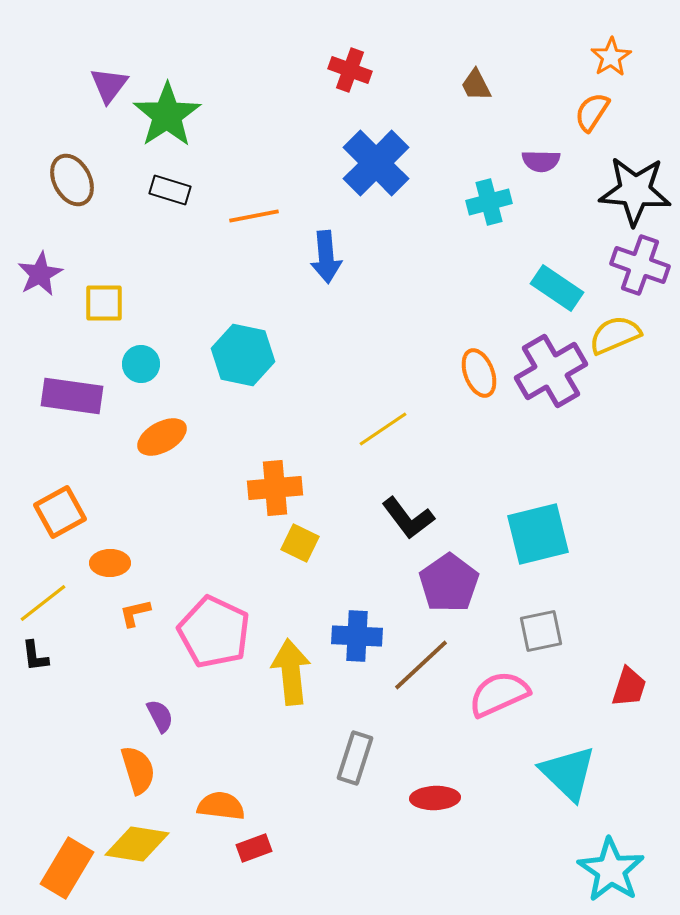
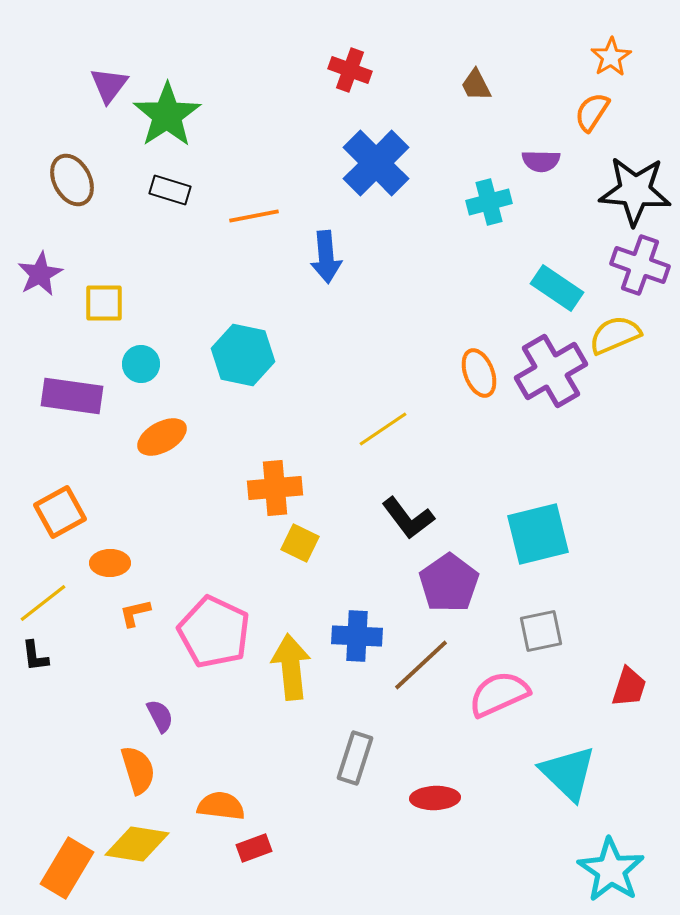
yellow arrow at (291, 672): moved 5 px up
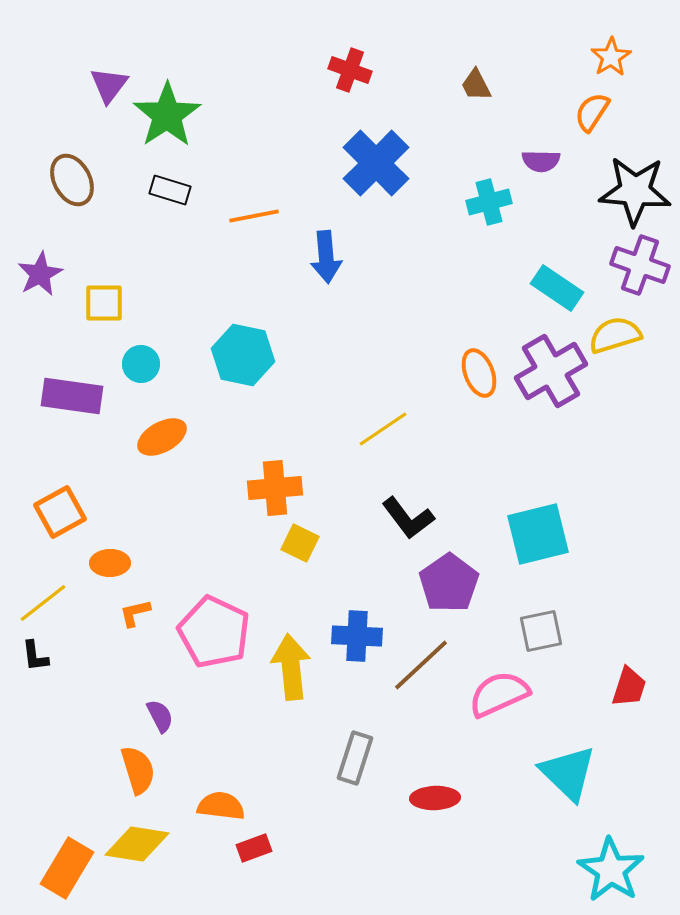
yellow semicircle at (615, 335): rotated 6 degrees clockwise
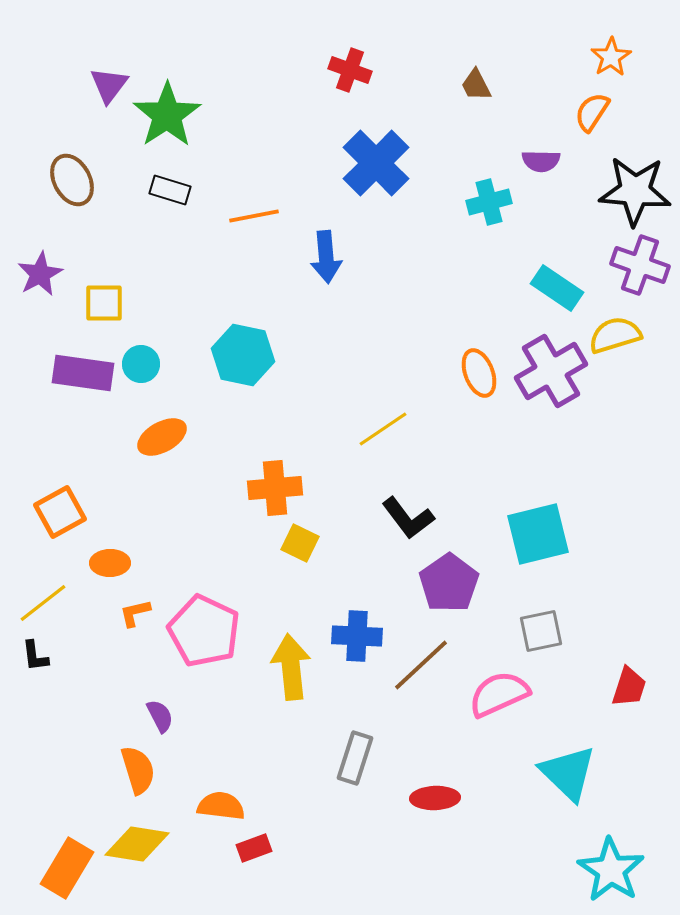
purple rectangle at (72, 396): moved 11 px right, 23 px up
pink pentagon at (214, 632): moved 10 px left, 1 px up
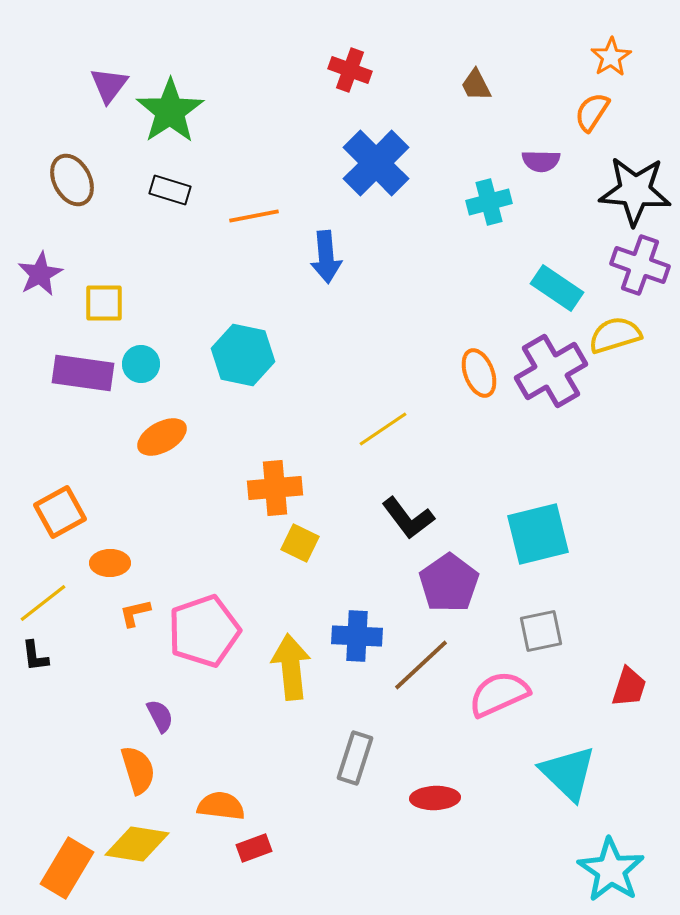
green star at (167, 115): moved 3 px right, 4 px up
pink pentagon at (204, 631): rotated 28 degrees clockwise
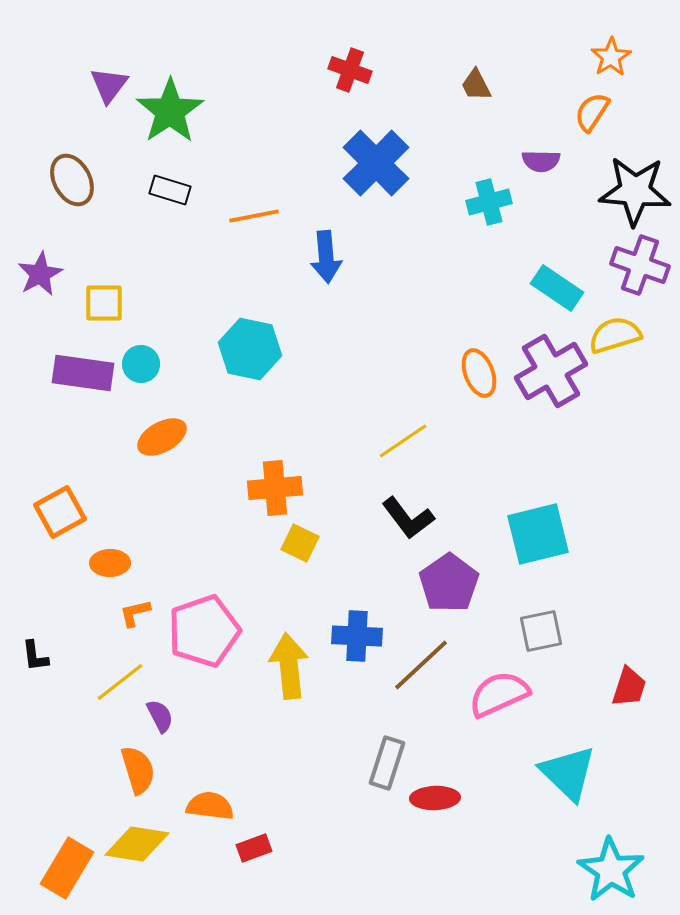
cyan hexagon at (243, 355): moved 7 px right, 6 px up
yellow line at (383, 429): moved 20 px right, 12 px down
yellow line at (43, 603): moved 77 px right, 79 px down
yellow arrow at (291, 667): moved 2 px left, 1 px up
gray rectangle at (355, 758): moved 32 px right, 5 px down
orange semicircle at (221, 806): moved 11 px left
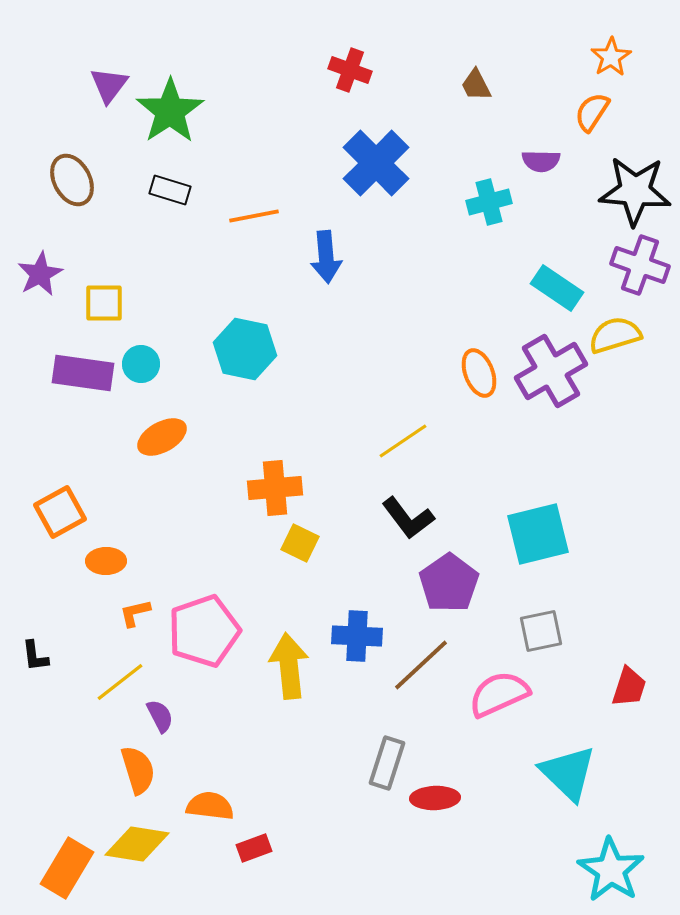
cyan hexagon at (250, 349): moved 5 px left
orange ellipse at (110, 563): moved 4 px left, 2 px up
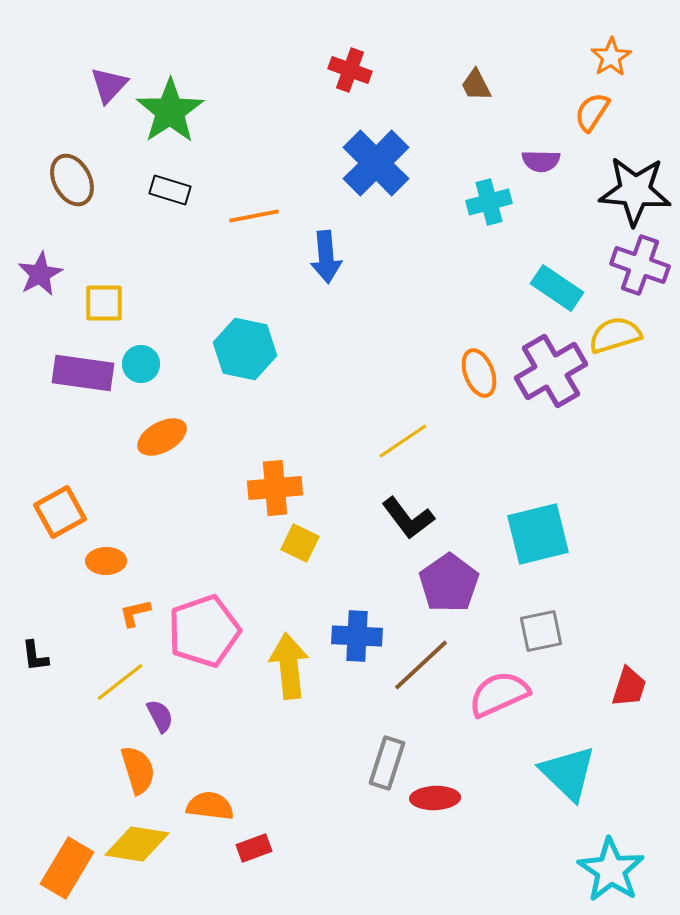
purple triangle at (109, 85): rotated 6 degrees clockwise
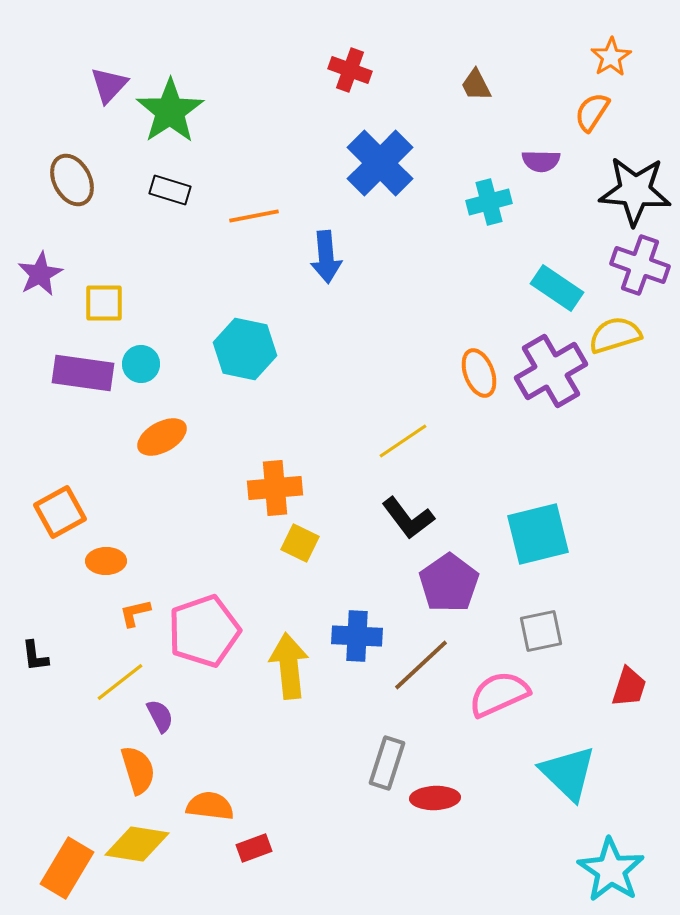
blue cross at (376, 163): moved 4 px right
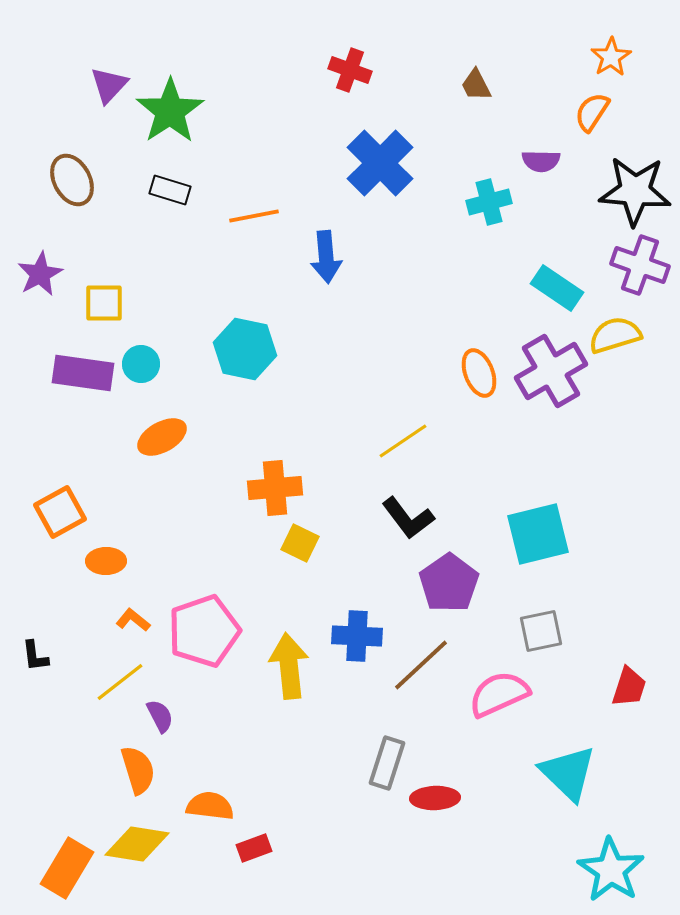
orange L-shape at (135, 613): moved 2 px left, 7 px down; rotated 52 degrees clockwise
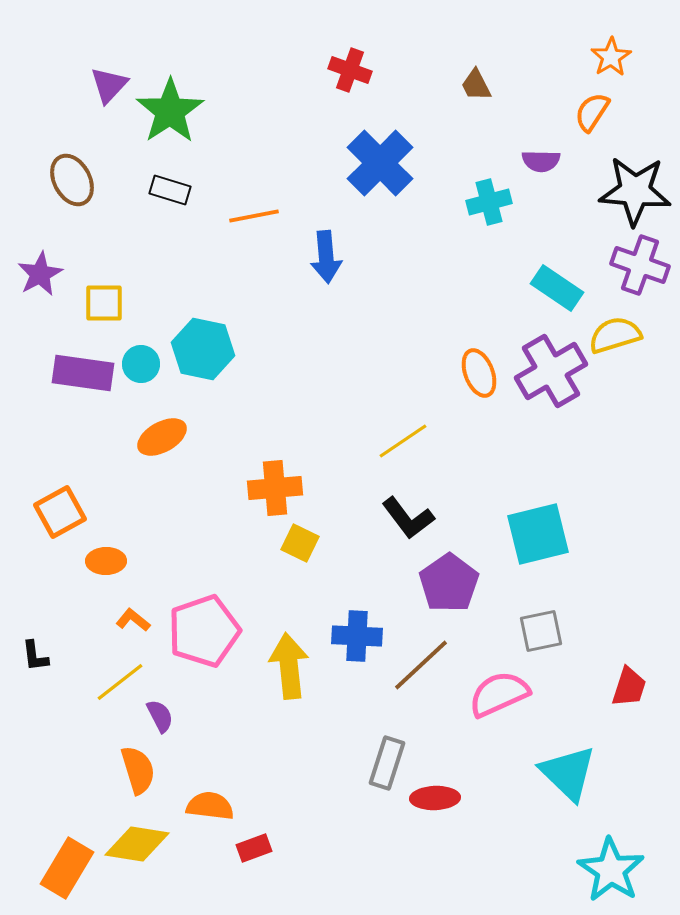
cyan hexagon at (245, 349): moved 42 px left
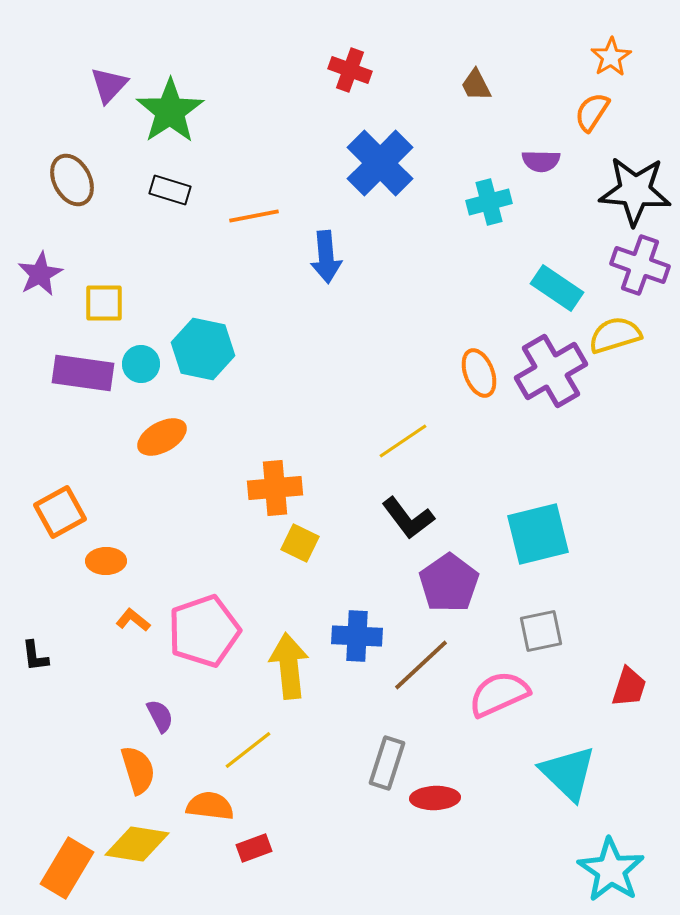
yellow line at (120, 682): moved 128 px right, 68 px down
